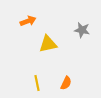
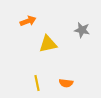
orange semicircle: rotated 72 degrees clockwise
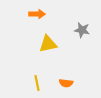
orange arrow: moved 9 px right, 7 px up; rotated 21 degrees clockwise
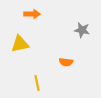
orange arrow: moved 5 px left
yellow triangle: moved 28 px left
orange semicircle: moved 21 px up
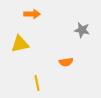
orange semicircle: rotated 16 degrees counterclockwise
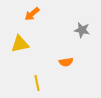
orange arrow: rotated 140 degrees clockwise
